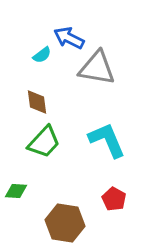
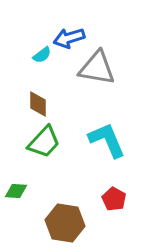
blue arrow: rotated 44 degrees counterclockwise
brown diamond: moved 1 px right, 2 px down; rotated 8 degrees clockwise
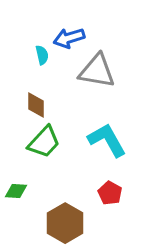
cyan semicircle: rotated 66 degrees counterclockwise
gray triangle: moved 3 px down
brown diamond: moved 2 px left, 1 px down
cyan L-shape: rotated 6 degrees counterclockwise
red pentagon: moved 4 px left, 6 px up
brown hexagon: rotated 21 degrees clockwise
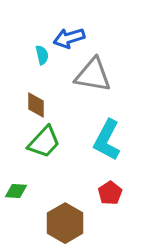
gray triangle: moved 4 px left, 4 px down
cyan L-shape: rotated 123 degrees counterclockwise
red pentagon: rotated 10 degrees clockwise
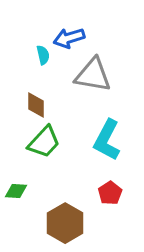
cyan semicircle: moved 1 px right
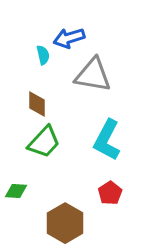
brown diamond: moved 1 px right, 1 px up
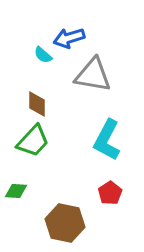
cyan semicircle: rotated 144 degrees clockwise
green trapezoid: moved 11 px left, 1 px up
brown hexagon: rotated 18 degrees counterclockwise
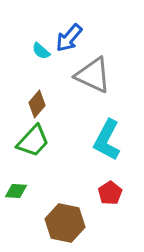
blue arrow: rotated 32 degrees counterclockwise
cyan semicircle: moved 2 px left, 4 px up
gray triangle: rotated 15 degrees clockwise
brown diamond: rotated 40 degrees clockwise
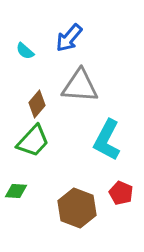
cyan semicircle: moved 16 px left
gray triangle: moved 13 px left, 11 px down; rotated 21 degrees counterclockwise
red pentagon: moved 11 px right; rotated 15 degrees counterclockwise
brown hexagon: moved 12 px right, 15 px up; rotated 9 degrees clockwise
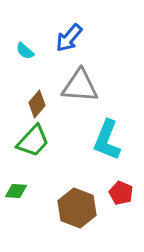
cyan L-shape: rotated 6 degrees counterclockwise
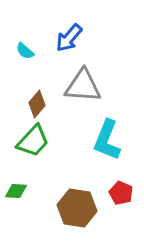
gray triangle: moved 3 px right
brown hexagon: rotated 12 degrees counterclockwise
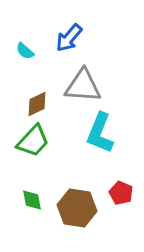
brown diamond: rotated 24 degrees clockwise
cyan L-shape: moved 7 px left, 7 px up
green diamond: moved 16 px right, 9 px down; rotated 75 degrees clockwise
